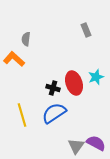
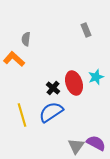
black cross: rotated 24 degrees clockwise
blue semicircle: moved 3 px left, 1 px up
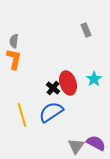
gray semicircle: moved 12 px left, 2 px down
orange L-shape: rotated 60 degrees clockwise
cyan star: moved 2 px left, 2 px down; rotated 14 degrees counterclockwise
red ellipse: moved 6 px left
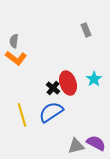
orange L-shape: moved 2 px right, 1 px up; rotated 115 degrees clockwise
gray triangle: rotated 42 degrees clockwise
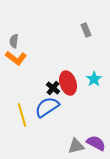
blue semicircle: moved 4 px left, 5 px up
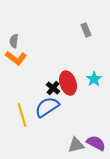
gray triangle: moved 1 px up
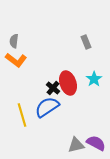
gray rectangle: moved 12 px down
orange L-shape: moved 2 px down
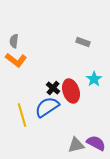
gray rectangle: moved 3 px left; rotated 48 degrees counterclockwise
red ellipse: moved 3 px right, 8 px down
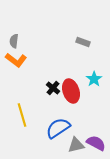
blue semicircle: moved 11 px right, 21 px down
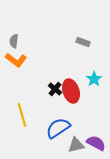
black cross: moved 2 px right, 1 px down
